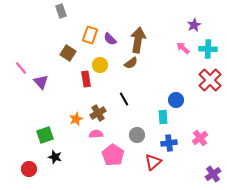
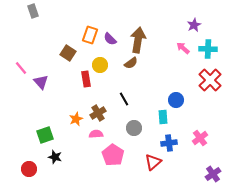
gray rectangle: moved 28 px left
gray circle: moved 3 px left, 7 px up
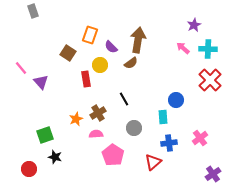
purple semicircle: moved 1 px right, 8 px down
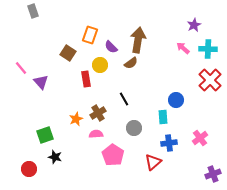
purple cross: rotated 14 degrees clockwise
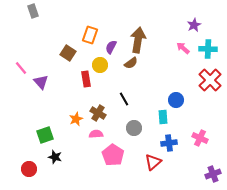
purple semicircle: rotated 72 degrees clockwise
brown cross: rotated 28 degrees counterclockwise
pink cross: rotated 28 degrees counterclockwise
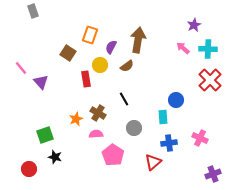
brown semicircle: moved 4 px left, 3 px down
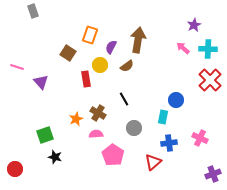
pink line: moved 4 px left, 1 px up; rotated 32 degrees counterclockwise
cyan rectangle: rotated 16 degrees clockwise
red circle: moved 14 px left
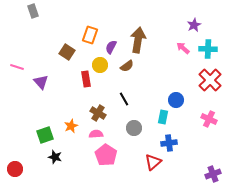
brown square: moved 1 px left, 1 px up
orange star: moved 5 px left, 7 px down
pink cross: moved 9 px right, 19 px up
pink pentagon: moved 7 px left
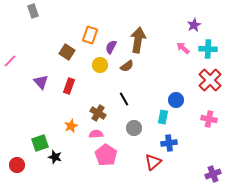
pink line: moved 7 px left, 6 px up; rotated 64 degrees counterclockwise
red rectangle: moved 17 px left, 7 px down; rotated 28 degrees clockwise
pink cross: rotated 14 degrees counterclockwise
green square: moved 5 px left, 8 px down
red circle: moved 2 px right, 4 px up
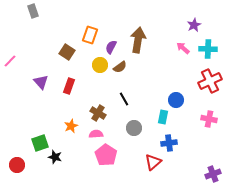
brown semicircle: moved 7 px left, 1 px down
red cross: moved 1 px down; rotated 20 degrees clockwise
